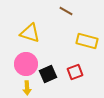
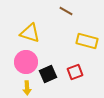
pink circle: moved 2 px up
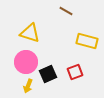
yellow arrow: moved 1 px right, 2 px up; rotated 24 degrees clockwise
